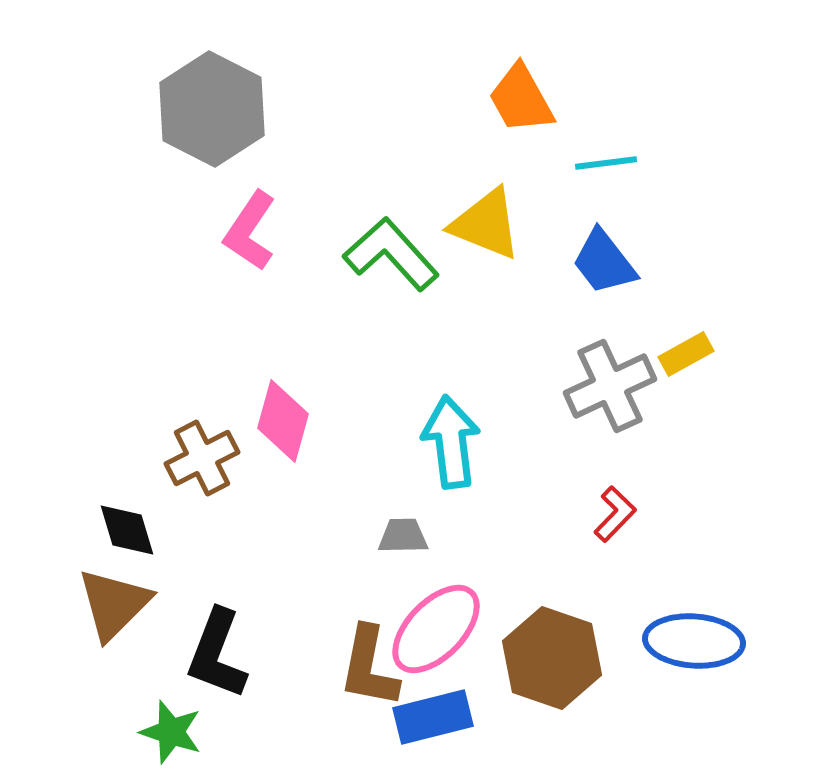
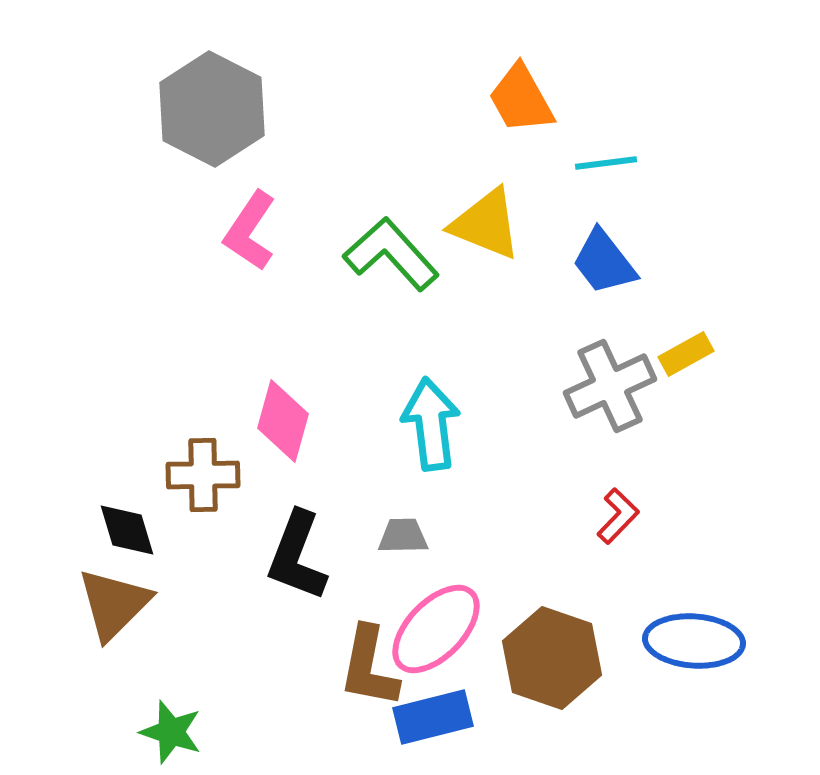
cyan arrow: moved 20 px left, 18 px up
brown cross: moved 1 px right, 17 px down; rotated 26 degrees clockwise
red L-shape: moved 3 px right, 2 px down
black L-shape: moved 80 px right, 98 px up
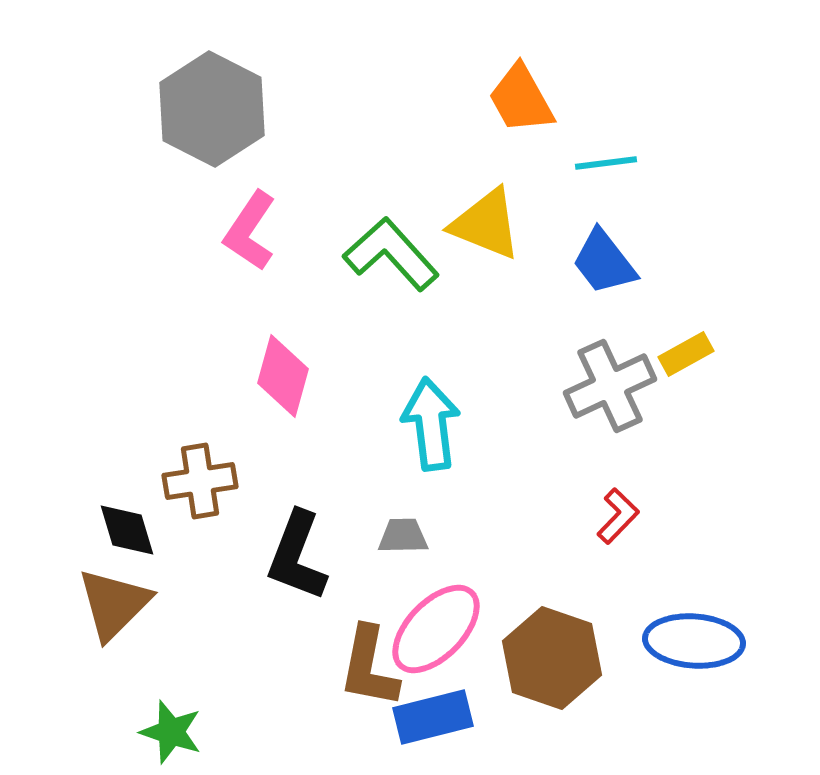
pink diamond: moved 45 px up
brown cross: moved 3 px left, 6 px down; rotated 8 degrees counterclockwise
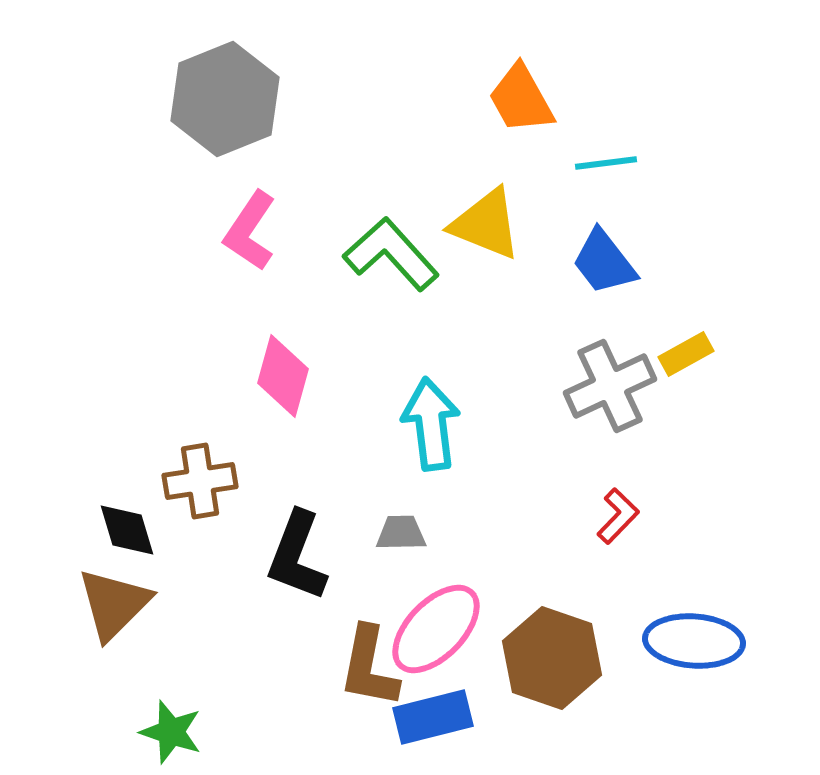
gray hexagon: moved 13 px right, 10 px up; rotated 11 degrees clockwise
gray trapezoid: moved 2 px left, 3 px up
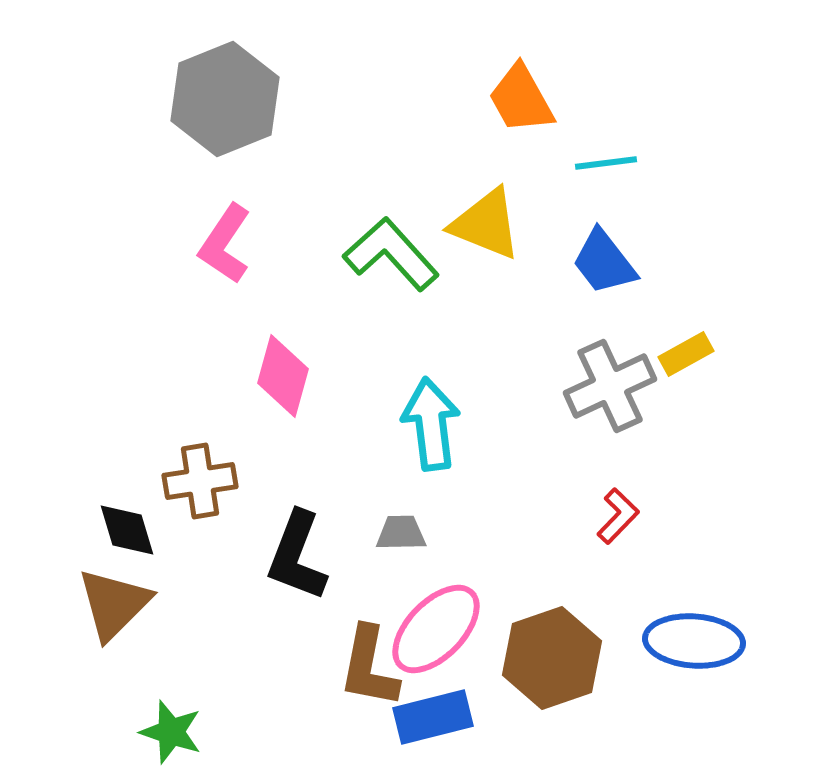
pink L-shape: moved 25 px left, 13 px down
brown hexagon: rotated 22 degrees clockwise
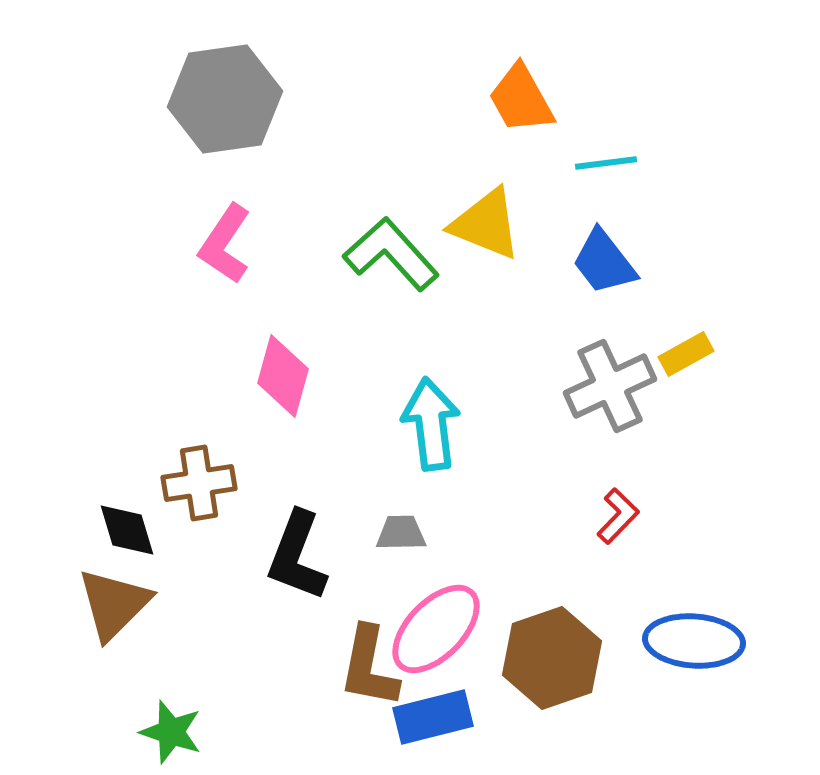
gray hexagon: rotated 14 degrees clockwise
brown cross: moved 1 px left, 2 px down
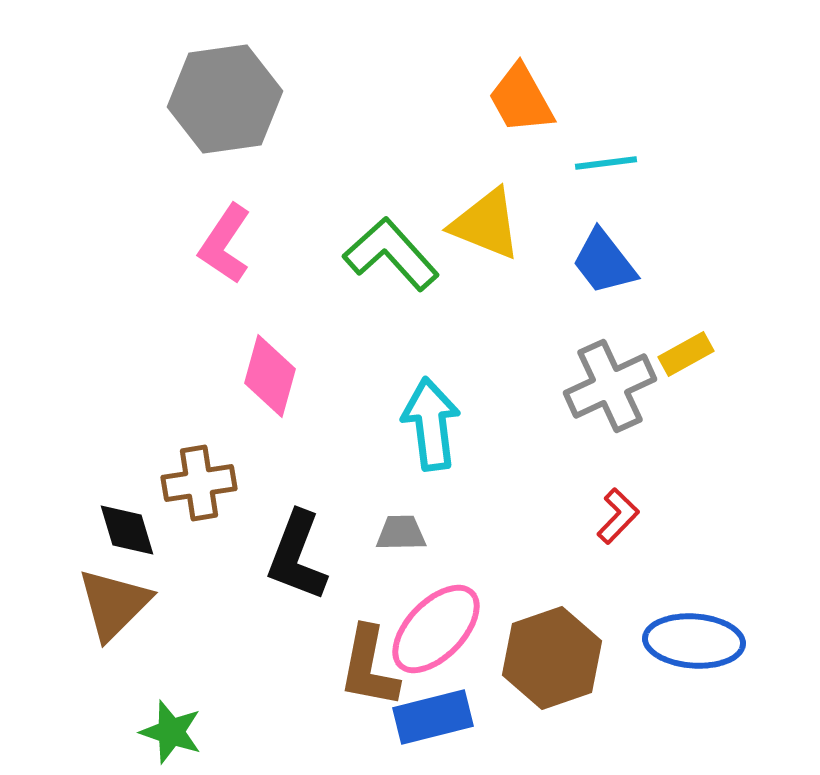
pink diamond: moved 13 px left
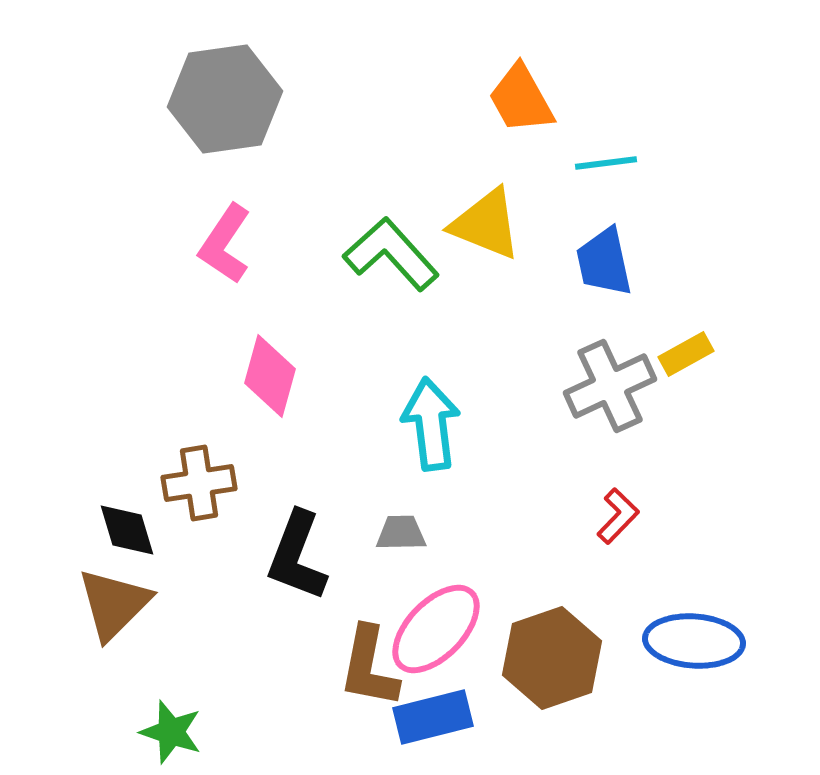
blue trapezoid: rotated 26 degrees clockwise
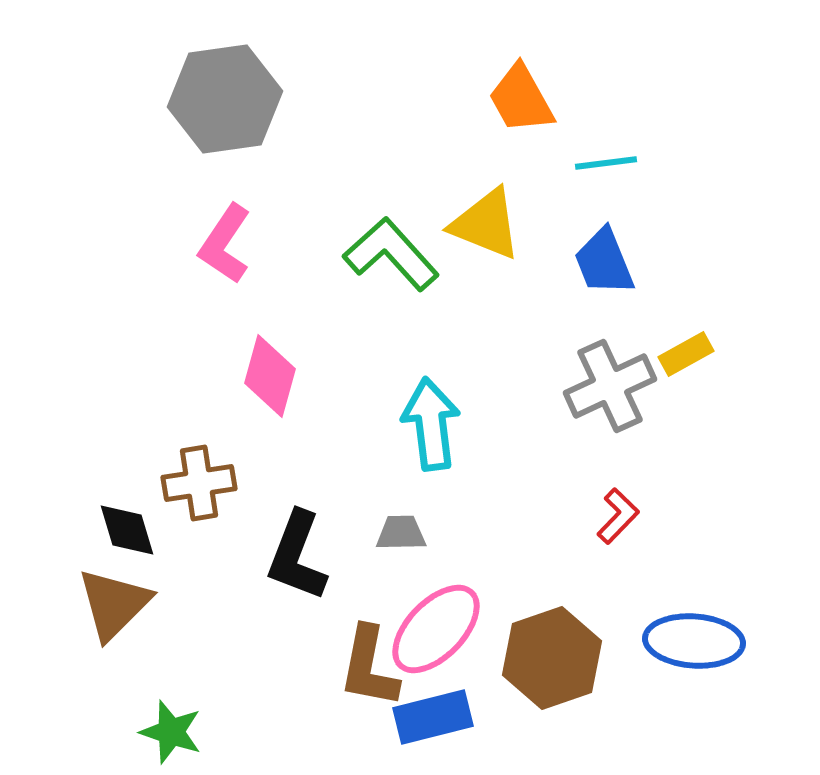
blue trapezoid: rotated 10 degrees counterclockwise
